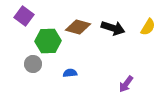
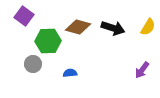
purple arrow: moved 16 px right, 14 px up
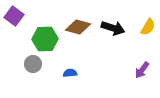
purple square: moved 10 px left
green hexagon: moved 3 px left, 2 px up
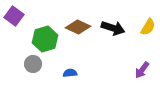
brown diamond: rotated 10 degrees clockwise
green hexagon: rotated 15 degrees counterclockwise
